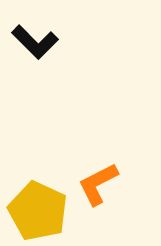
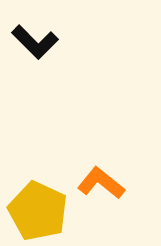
orange L-shape: moved 3 px right, 1 px up; rotated 66 degrees clockwise
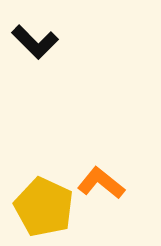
yellow pentagon: moved 6 px right, 4 px up
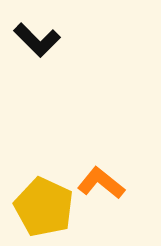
black L-shape: moved 2 px right, 2 px up
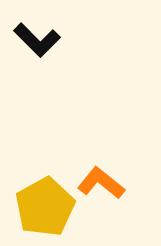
yellow pentagon: moved 1 px right; rotated 18 degrees clockwise
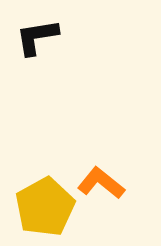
black L-shape: moved 3 px up; rotated 126 degrees clockwise
